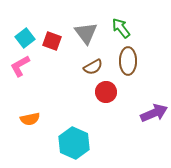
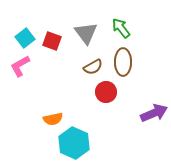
brown ellipse: moved 5 px left, 1 px down
orange semicircle: moved 23 px right
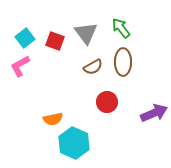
red square: moved 3 px right
red circle: moved 1 px right, 10 px down
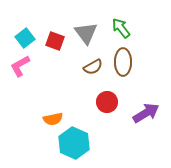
purple arrow: moved 8 px left; rotated 8 degrees counterclockwise
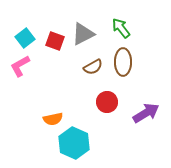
gray triangle: moved 3 px left, 1 px down; rotated 40 degrees clockwise
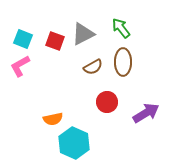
cyan square: moved 2 px left, 1 px down; rotated 30 degrees counterclockwise
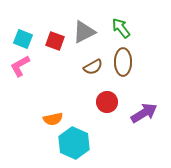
gray triangle: moved 1 px right, 2 px up
purple arrow: moved 2 px left
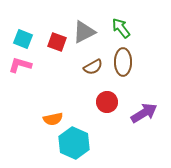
red square: moved 2 px right, 1 px down
pink L-shape: moved 1 px up; rotated 45 degrees clockwise
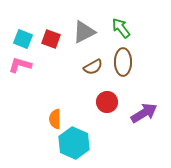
red square: moved 6 px left, 3 px up
orange semicircle: moved 2 px right; rotated 102 degrees clockwise
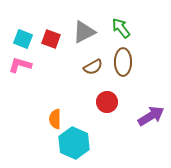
purple arrow: moved 7 px right, 3 px down
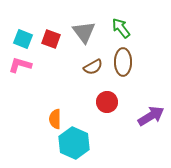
gray triangle: rotated 40 degrees counterclockwise
